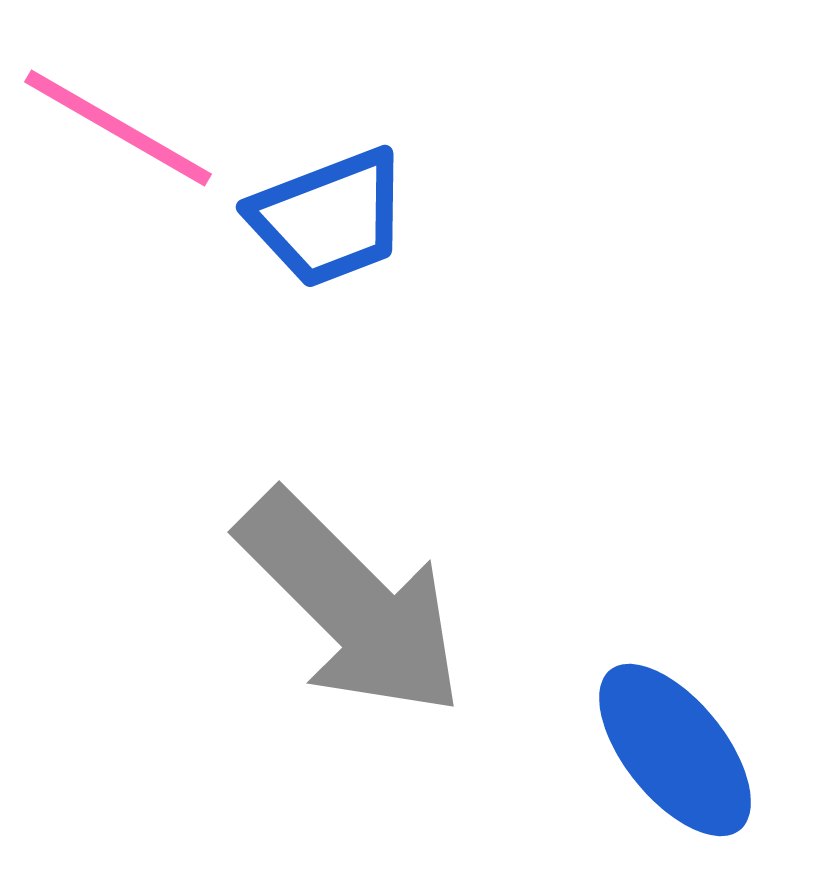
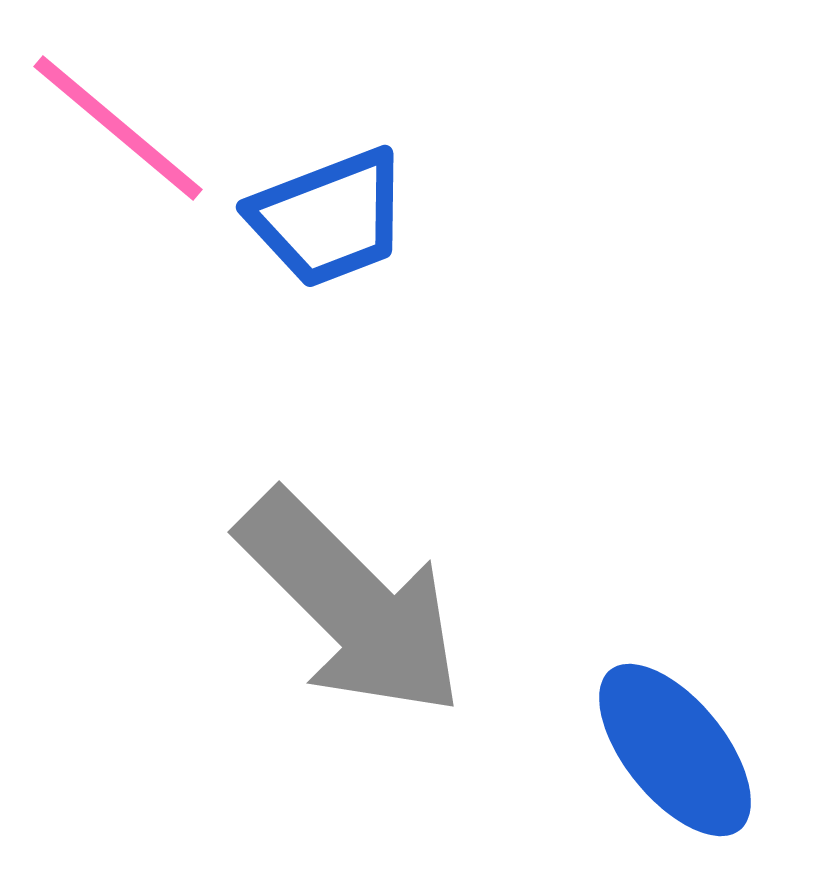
pink line: rotated 10 degrees clockwise
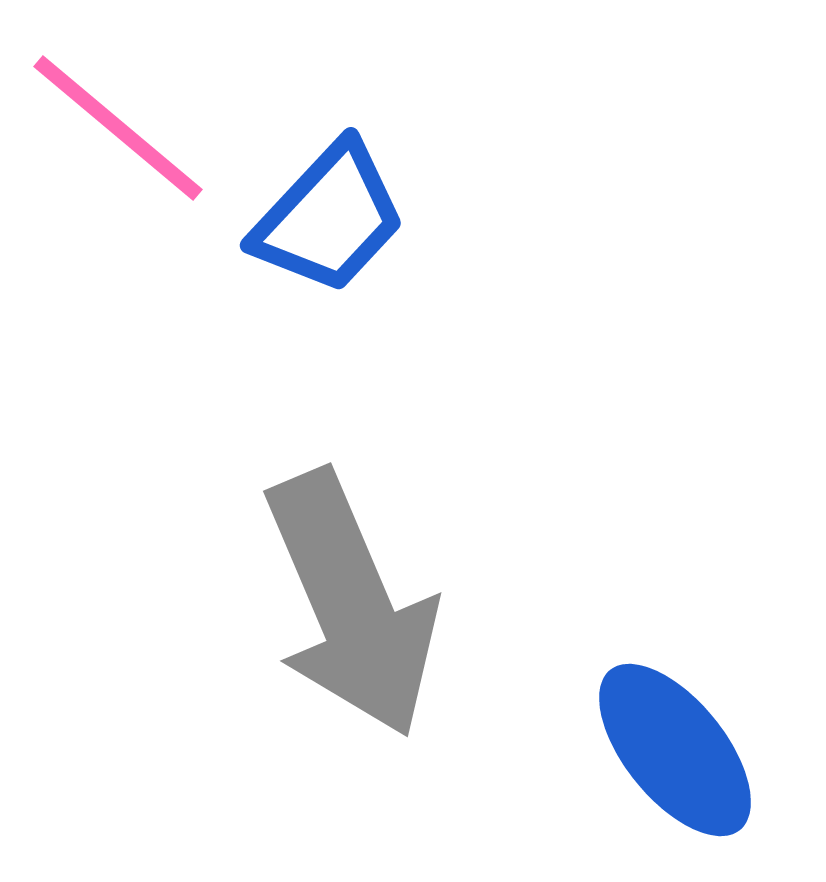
blue trapezoid: rotated 26 degrees counterclockwise
gray arrow: rotated 22 degrees clockwise
